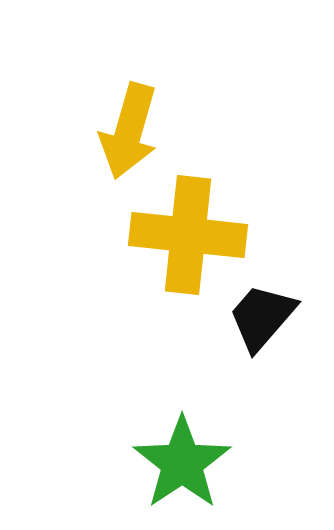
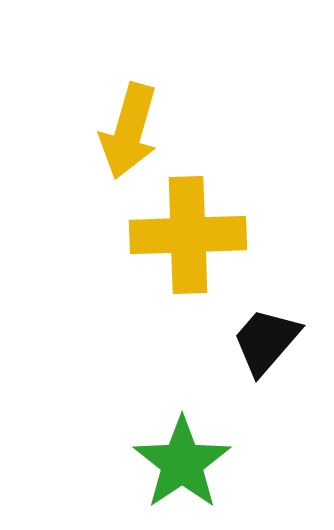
yellow cross: rotated 8 degrees counterclockwise
black trapezoid: moved 4 px right, 24 px down
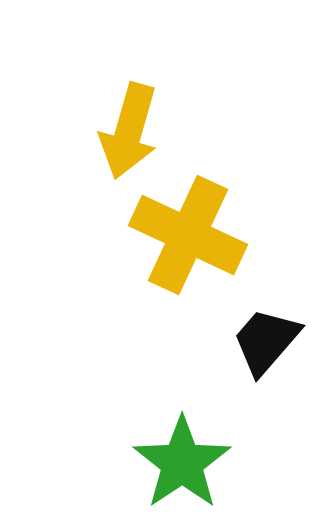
yellow cross: rotated 27 degrees clockwise
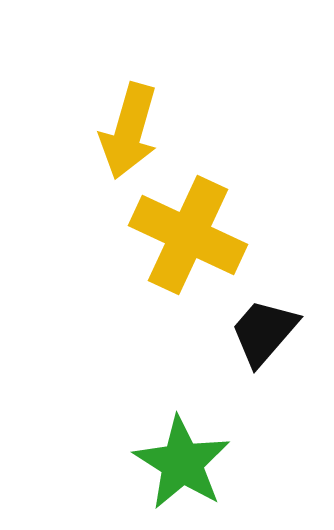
black trapezoid: moved 2 px left, 9 px up
green star: rotated 6 degrees counterclockwise
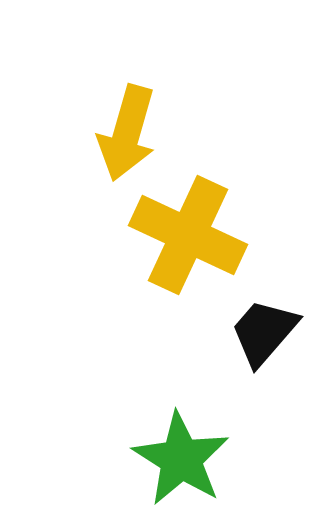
yellow arrow: moved 2 px left, 2 px down
green star: moved 1 px left, 4 px up
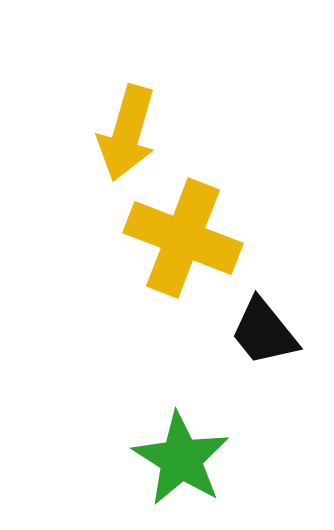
yellow cross: moved 5 px left, 3 px down; rotated 4 degrees counterclockwise
black trapezoid: rotated 80 degrees counterclockwise
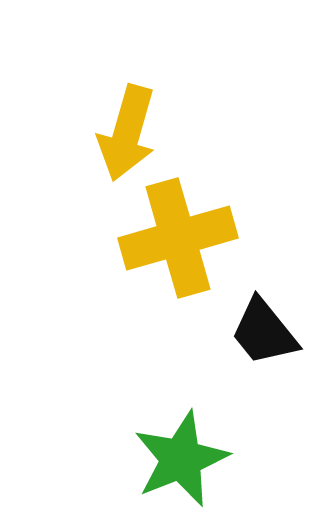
yellow cross: moved 5 px left; rotated 37 degrees counterclockwise
green star: rotated 18 degrees clockwise
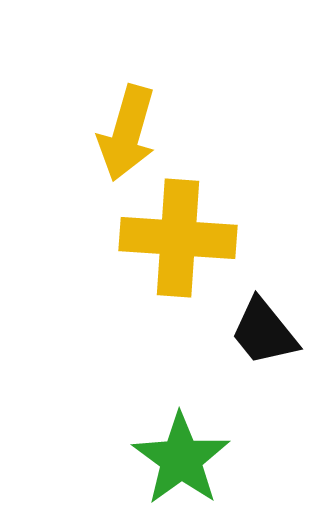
yellow cross: rotated 20 degrees clockwise
green star: rotated 14 degrees counterclockwise
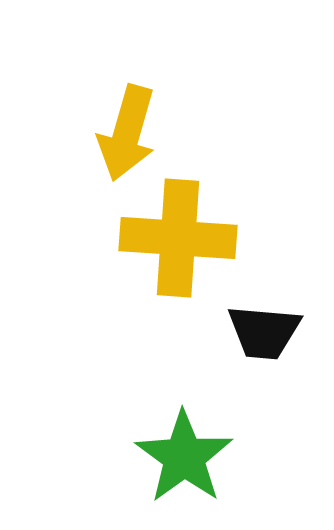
black trapezoid: rotated 46 degrees counterclockwise
green star: moved 3 px right, 2 px up
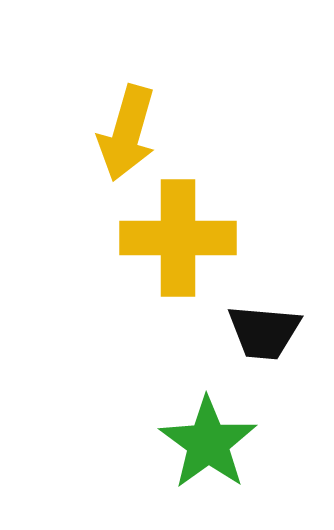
yellow cross: rotated 4 degrees counterclockwise
green star: moved 24 px right, 14 px up
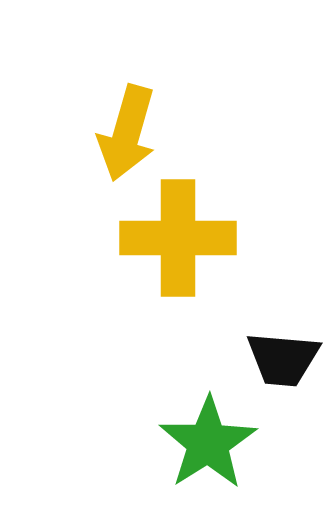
black trapezoid: moved 19 px right, 27 px down
green star: rotated 4 degrees clockwise
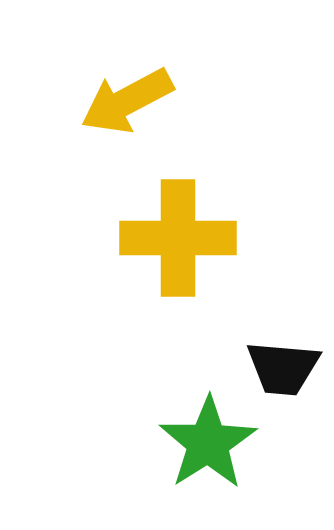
yellow arrow: moved 32 px up; rotated 46 degrees clockwise
black trapezoid: moved 9 px down
